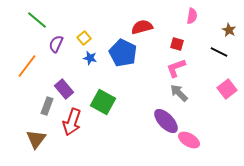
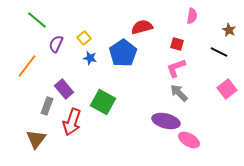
blue pentagon: rotated 12 degrees clockwise
purple ellipse: rotated 32 degrees counterclockwise
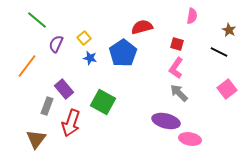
pink L-shape: rotated 35 degrees counterclockwise
red arrow: moved 1 px left, 1 px down
pink ellipse: moved 1 px right, 1 px up; rotated 20 degrees counterclockwise
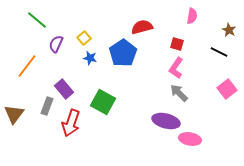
brown triangle: moved 22 px left, 25 px up
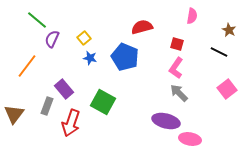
purple semicircle: moved 4 px left, 5 px up
blue pentagon: moved 2 px right, 4 px down; rotated 16 degrees counterclockwise
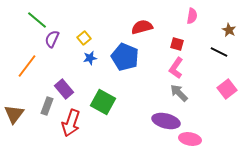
blue star: rotated 24 degrees counterclockwise
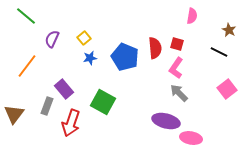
green line: moved 11 px left, 4 px up
red semicircle: moved 13 px right, 21 px down; rotated 100 degrees clockwise
pink ellipse: moved 1 px right, 1 px up
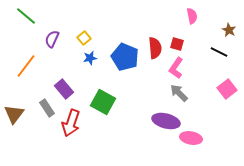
pink semicircle: rotated 21 degrees counterclockwise
orange line: moved 1 px left
gray rectangle: moved 2 px down; rotated 54 degrees counterclockwise
